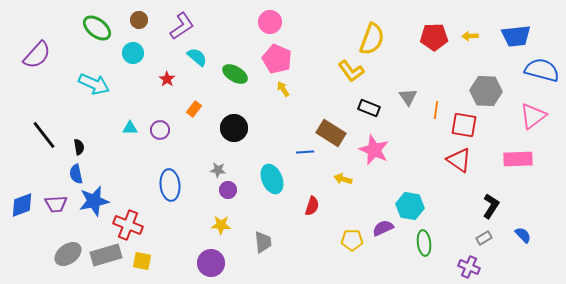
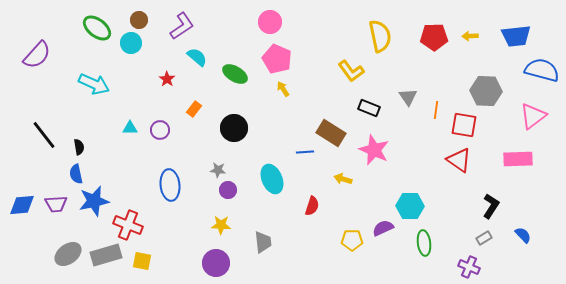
yellow semicircle at (372, 39): moved 8 px right, 3 px up; rotated 32 degrees counterclockwise
cyan circle at (133, 53): moved 2 px left, 10 px up
blue diamond at (22, 205): rotated 16 degrees clockwise
cyan hexagon at (410, 206): rotated 8 degrees counterclockwise
purple circle at (211, 263): moved 5 px right
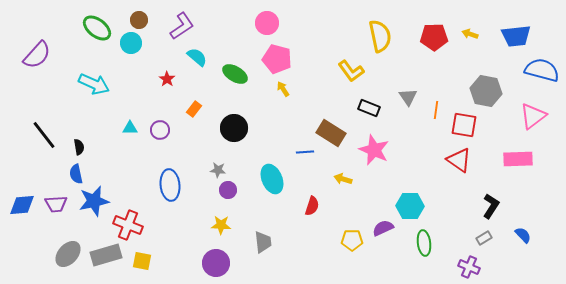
pink circle at (270, 22): moved 3 px left, 1 px down
yellow arrow at (470, 36): moved 2 px up; rotated 21 degrees clockwise
pink pentagon at (277, 59): rotated 8 degrees counterclockwise
gray hexagon at (486, 91): rotated 8 degrees clockwise
gray ellipse at (68, 254): rotated 12 degrees counterclockwise
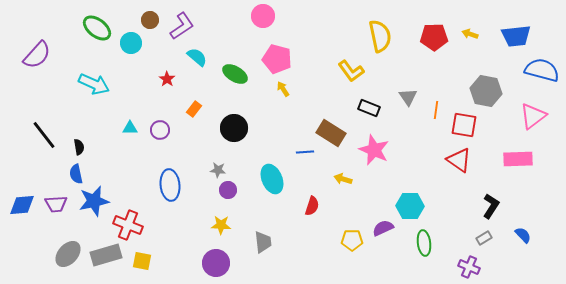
brown circle at (139, 20): moved 11 px right
pink circle at (267, 23): moved 4 px left, 7 px up
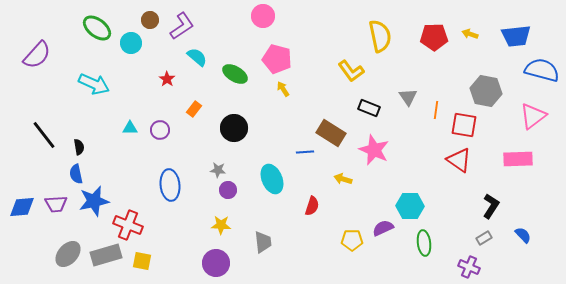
blue diamond at (22, 205): moved 2 px down
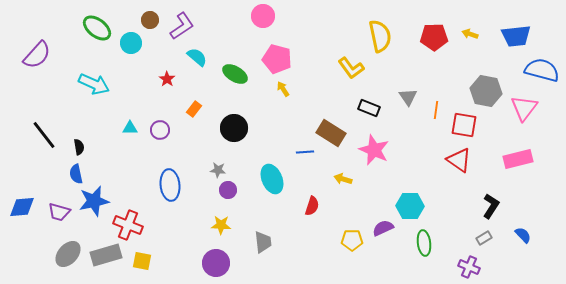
yellow L-shape at (351, 71): moved 3 px up
pink triangle at (533, 116): moved 9 px left, 8 px up; rotated 16 degrees counterclockwise
pink rectangle at (518, 159): rotated 12 degrees counterclockwise
purple trapezoid at (56, 204): moved 3 px right, 8 px down; rotated 20 degrees clockwise
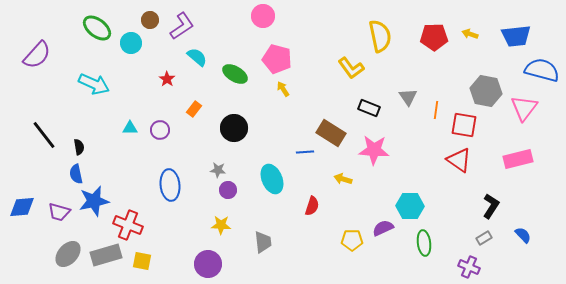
pink star at (374, 150): rotated 20 degrees counterclockwise
purple circle at (216, 263): moved 8 px left, 1 px down
